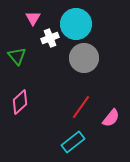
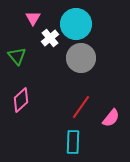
white cross: rotated 18 degrees counterclockwise
gray circle: moved 3 px left
pink diamond: moved 1 px right, 2 px up
cyan rectangle: rotated 50 degrees counterclockwise
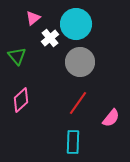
pink triangle: rotated 21 degrees clockwise
gray circle: moved 1 px left, 4 px down
red line: moved 3 px left, 4 px up
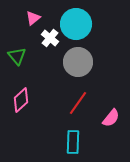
white cross: rotated 12 degrees counterclockwise
gray circle: moved 2 px left
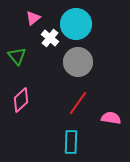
pink semicircle: rotated 120 degrees counterclockwise
cyan rectangle: moved 2 px left
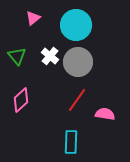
cyan circle: moved 1 px down
white cross: moved 18 px down
red line: moved 1 px left, 3 px up
pink semicircle: moved 6 px left, 4 px up
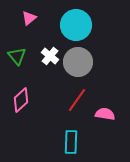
pink triangle: moved 4 px left
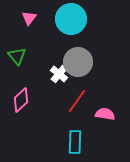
pink triangle: rotated 14 degrees counterclockwise
cyan circle: moved 5 px left, 6 px up
white cross: moved 9 px right, 18 px down
red line: moved 1 px down
cyan rectangle: moved 4 px right
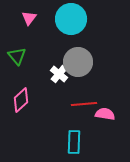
red line: moved 7 px right, 3 px down; rotated 50 degrees clockwise
cyan rectangle: moved 1 px left
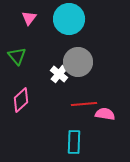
cyan circle: moved 2 px left
